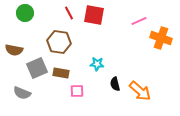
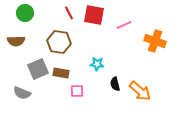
pink line: moved 15 px left, 4 px down
orange cross: moved 6 px left, 3 px down
brown semicircle: moved 2 px right, 9 px up; rotated 12 degrees counterclockwise
gray square: moved 1 px right, 1 px down
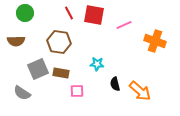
gray semicircle: rotated 12 degrees clockwise
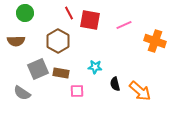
red square: moved 4 px left, 5 px down
brown hexagon: moved 1 px left, 1 px up; rotated 20 degrees clockwise
cyan star: moved 2 px left, 3 px down
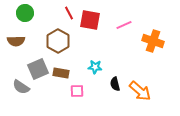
orange cross: moved 2 px left
gray semicircle: moved 1 px left, 6 px up
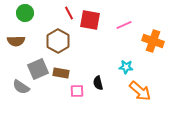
cyan star: moved 31 px right
black semicircle: moved 17 px left, 1 px up
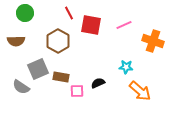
red square: moved 1 px right, 5 px down
brown rectangle: moved 4 px down
black semicircle: rotated 80 degrees clockwise
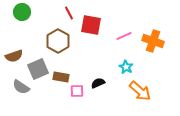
green circle: moved 3 px left, 1 px up
pink line: moved 11 px down
brown semicircle: moved 2 px left, 15 px down; rotated 18 degrees counterclockwise
cyan star: rotated 24 degrees clockwise
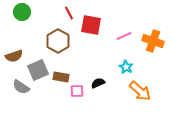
gray square: moved 1 px down
